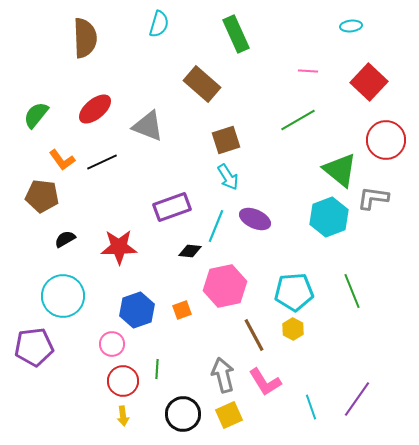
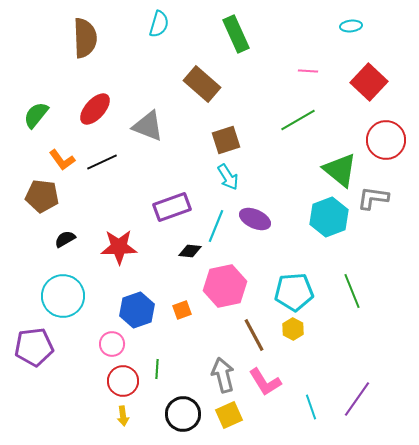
red ellipse at (95, 109): rotated 8 degrees counterclockwise
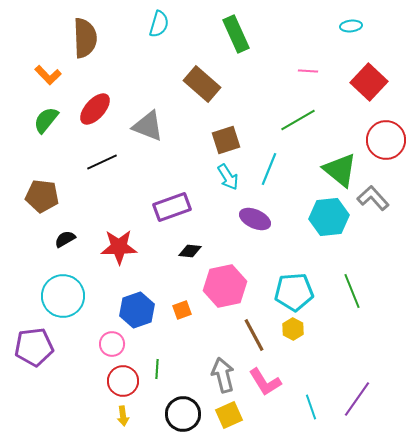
green semicircle at (36, 115): moved 10 px right, 5 px down
orange L-shape at (62, 160): moved 14 px left, 85 px up; rotated 8 degrees counterclockwise
gray L-shape at (373, 198): rotated 40 degrees clockwise
cyan hexagon at (329, 217): rotated 15 degrees clockwise
cyan line at (216, 226): moved 53 px right, 57 px up
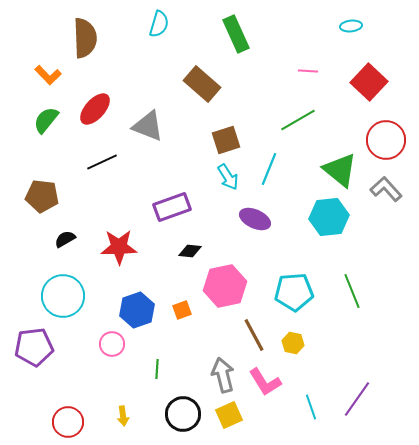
gray L-shape at (373, 198): moved 13 px right, 9 px up
yellow hexagon at (293, 329): moved 14 px down; rotated 15 degrees counterclockwise
red circle at (123, 381): moved 55 px left, 41 px down
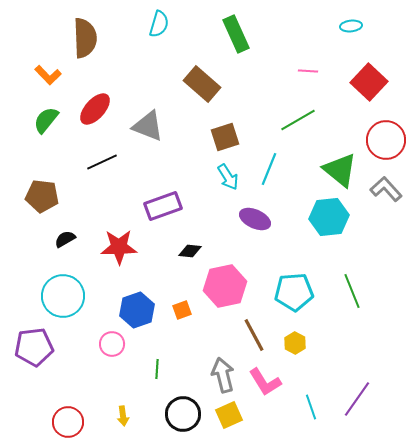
brown square at (226, 140): moved 1 px left, 3 px up
purple rectangle at (172, 207): moved 9 px left, 1 px up
yellow hexagon at (293, 343): moved 2 px right; rotated 15 degrees clockwise
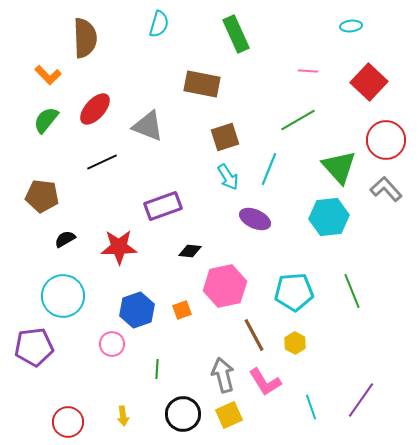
brown rectangle at (202, 84): rotated 30 degrees counterclockwise
green triangle at (340, 170): moved 1 px left, 3 px up; rotated 9 degrees clockwise
purple line at (357, 399): moved 4 px right, 1 px down
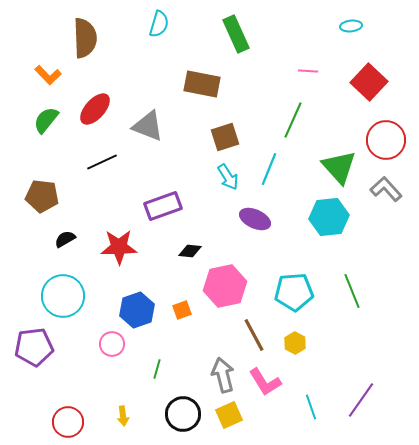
green line at (298, 120): moved 5 px left; rotated 36 degrees counterclockwise
green line at (157, 369): rotated 12 degrees clockwise
